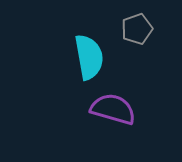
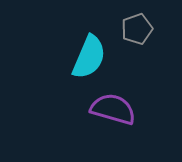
cyan semicircle: rotated 33 degrees clockwise
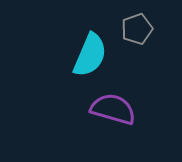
cyan semicircle: moved 1 px right, 2 px up
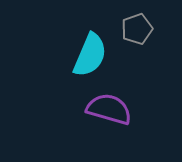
purple semicircle: moved 4 px left
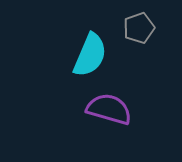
gray pentagon: moved 2 px right, 1 px up
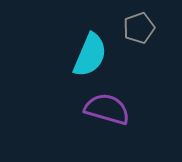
purple semicircle: moved 2 px left
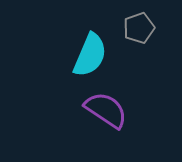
purple semicircle: moved 1 px left, 1 px down; rotated 18 degrees clockwise
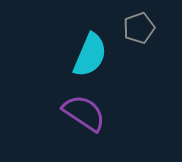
purple semicircle: moved 22 px left, 3 px down
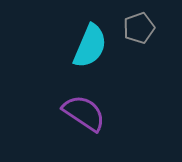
cyan semicircle: moved 9 px up
